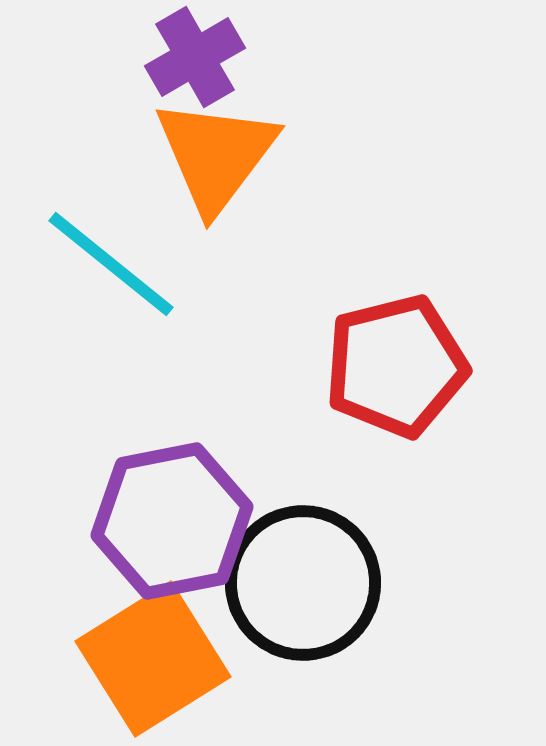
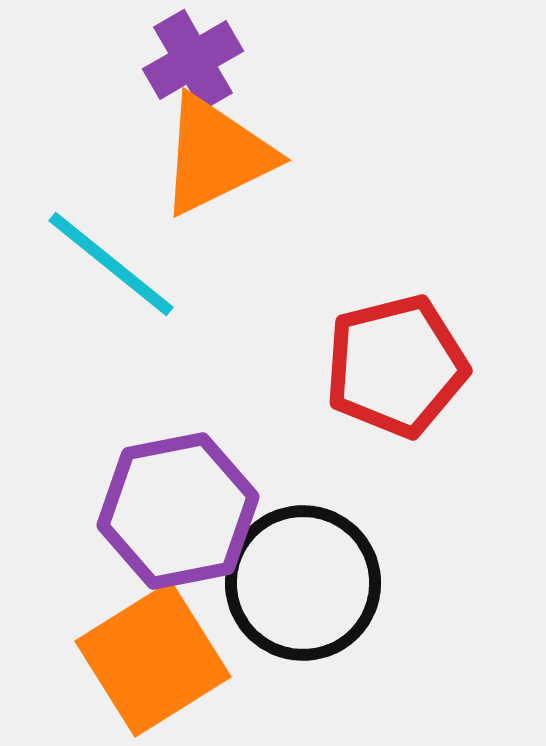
purple cross: moved 2 px left, 3 px down
orange triangle: rotated 27 degrees clockwise
purple hexagon: moved 6 px right, 10 px up
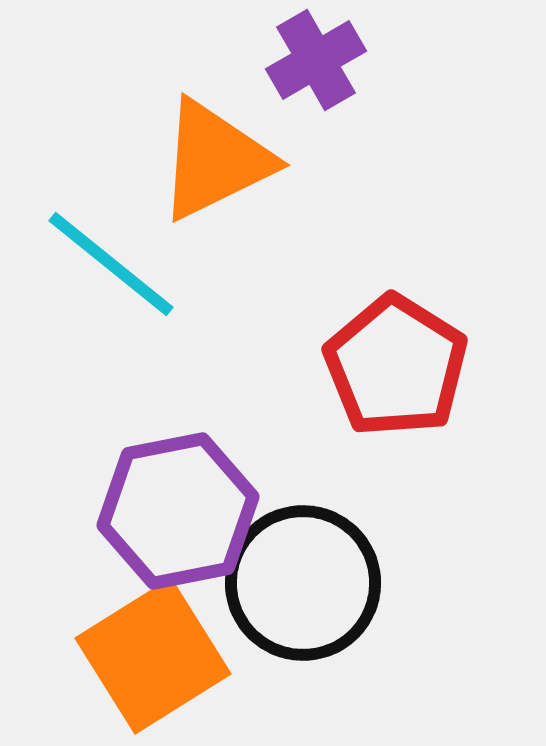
purple cross: moved 123 px right
orange triangle: moved 1 px left, 5 px down
red pentagon: rotated 26 degrees counterclockwise
orange square: moved 3 px up
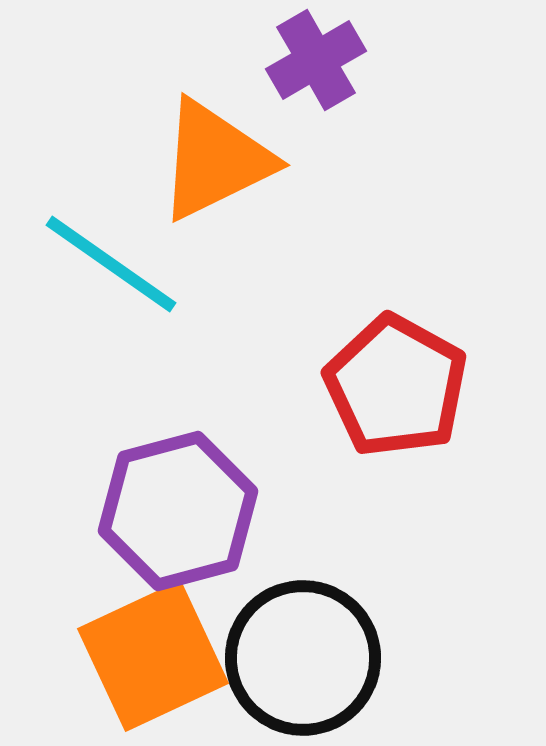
cyan line: rotated 4 degrees counterclockwise
red pentagon: moved 20 px down; rotated 3 degrees counterclockwise
purple hexagon: rotated 4 degrees counterclockwise
black circle: moved 75 px down
orange square: rotated 7 degrees clockwise
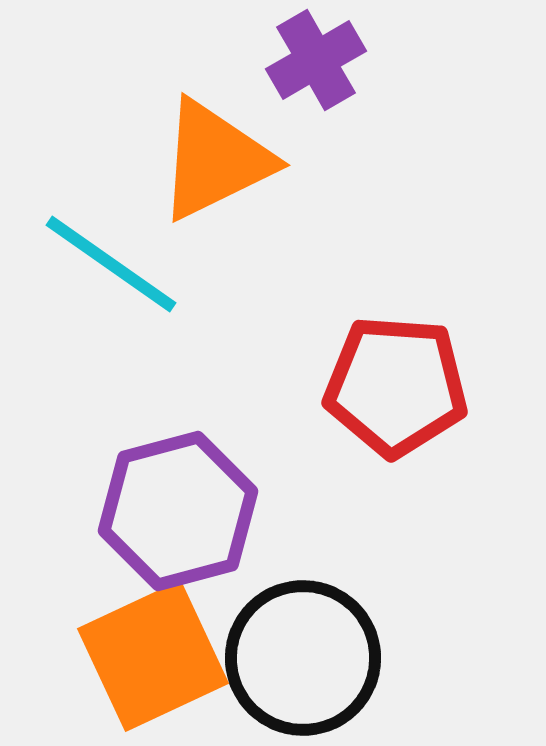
red pentagon: rotated 25 degrees counterclockwise
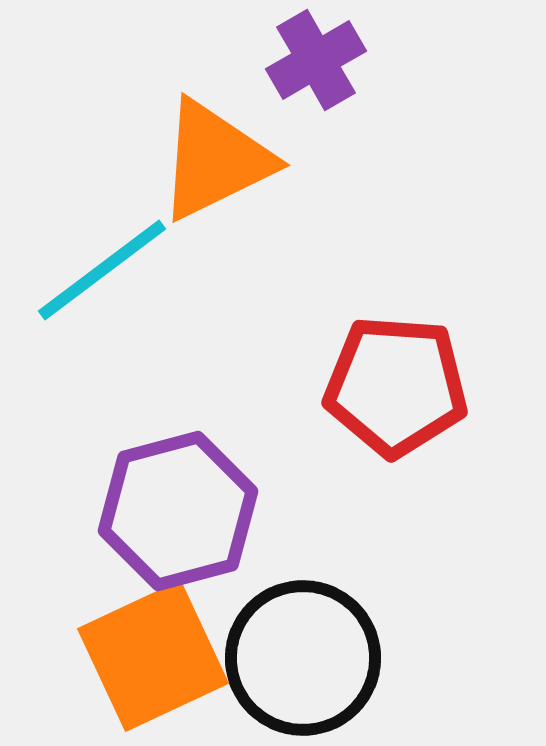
cyan line: moved 9 px left, 6 px down; rotated 72 degrees counterclockwise
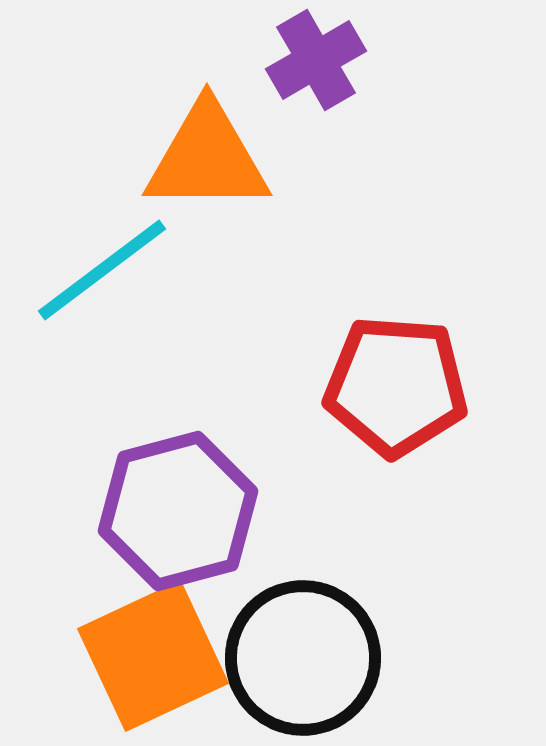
orange triangle: moved 8 px left, 2 px up; rotated 26 degrees clockwise
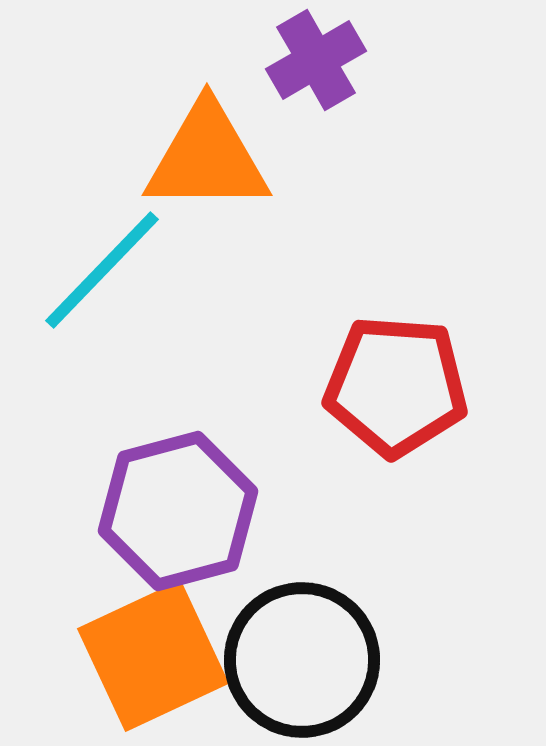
cyan line: rotated 9 degrees counterclockwise
black circle: moved 1 px left, 2 px down
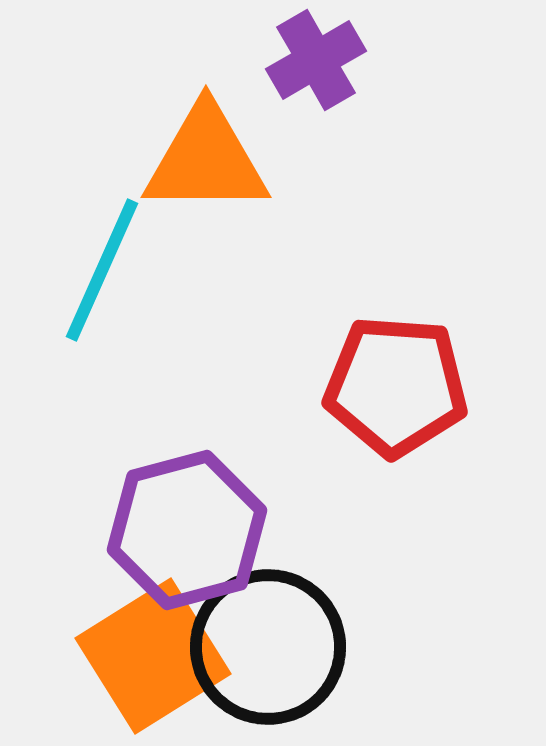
orange triangle: moved 1 px left, 2 px down
cyan line: rotated 20 degrees counterclockwise
purple hexagon: moved 9 px right, 19 px down
orange square: rotated 7 degrees counterclockwise
black circle: moved 34 px left, 13 px up
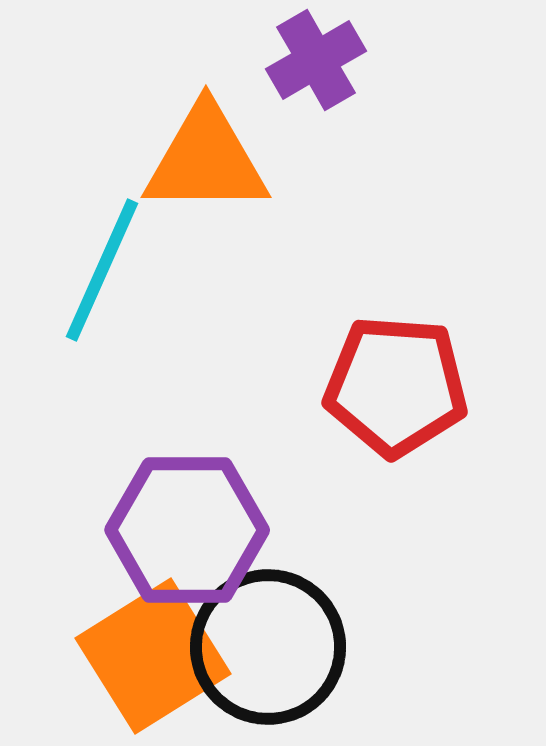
purple hexagon: rotated 15 degrees clockwise
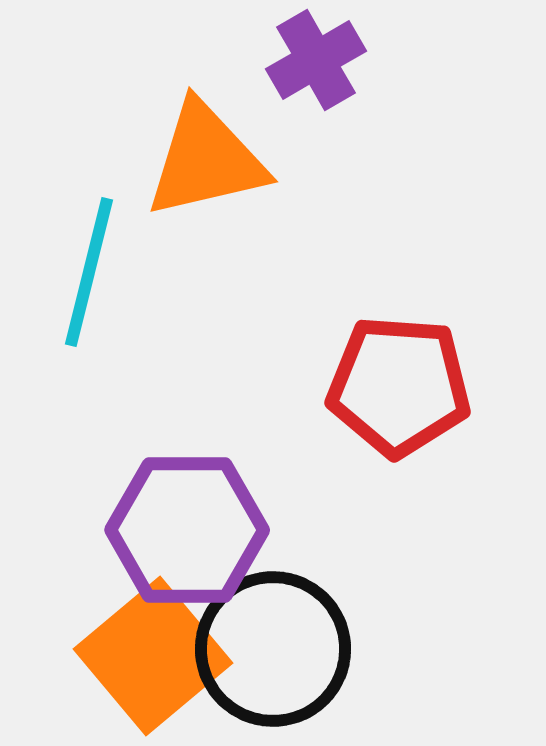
orange triangle: rotated 13 degrees counterclockwise
cyan line: moved 13 px left, 2 px down; rotated 10 degrees counterclockwise
red pentagon: moved 3 px right
black circle: moved 5 px right, 2 px down
orange square: rotated 8 degrees counterclockwise
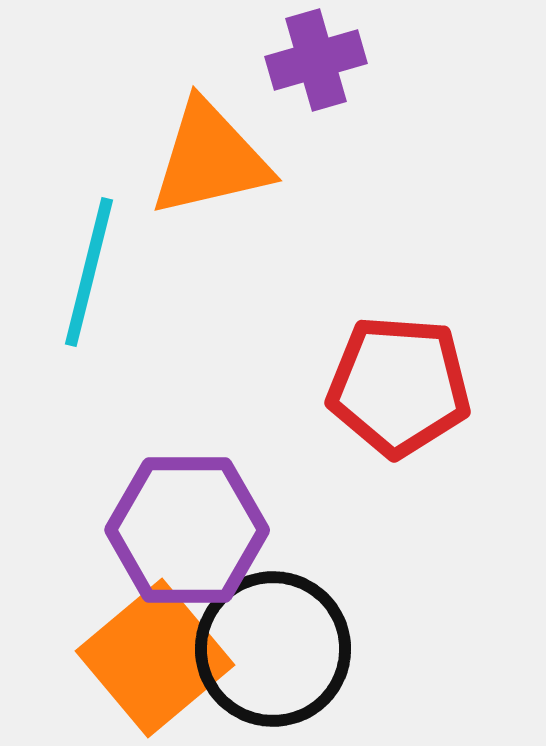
purple cross: rotated 14 degrees clockwise
orange triangle: moved 4 px right, 1 px up
orange square: moved 2 px right, 2 px down
